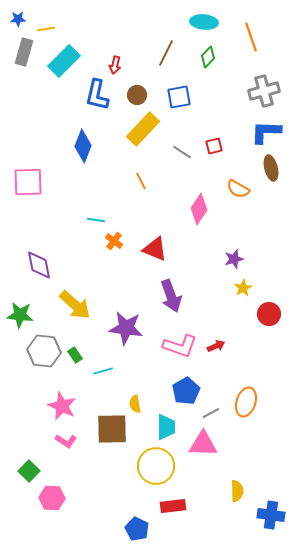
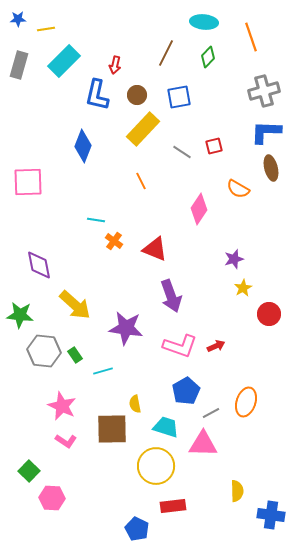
gray rectangle at (24, 52): moved 5 px left, 13 px down
cyan trapezoid at (166, 427): rotated 72 degrees counterclockwise
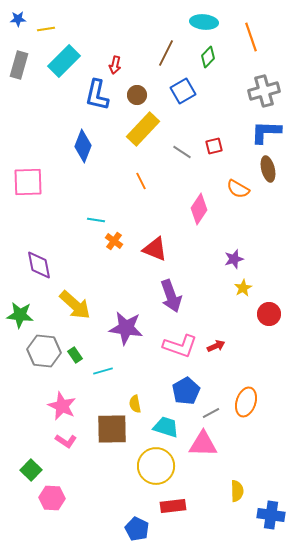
blue square at (179, 97): moved 4 px right, 6 px up; rotated 20 degrees counterclockwise
brown ellipse at (271, 168): moved 3 px left, 1 px down
green square at (29, 471): moved 2 px right, 1 px up
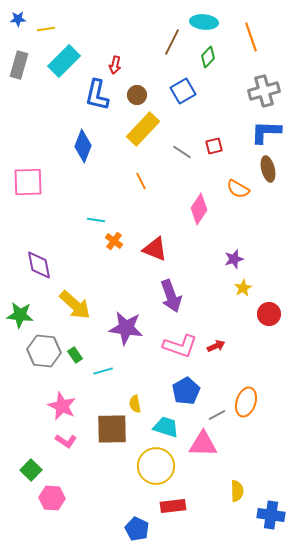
brown line at (166, 53): moved 6 px right, 11 px up
gray line at (211, 413): moved 6 px right, 2 px down
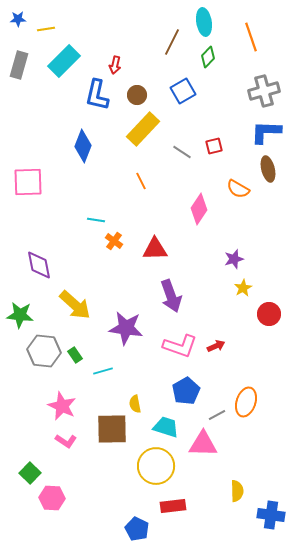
cyan ellipse at (204, 22): rotated 76 degrees clockwise
red triangle at (155, 249): rotated 24 degrees counterclockwise
green square at (31, 470): moved 1 px left, 3 px down
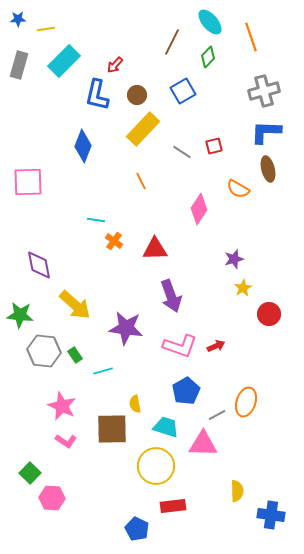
cyan ellipse at (204, 22): moved 6 px right; rotated 32 degrees counterclockwise
red arrow at (115, 65): rotated 30 degrees clockwise
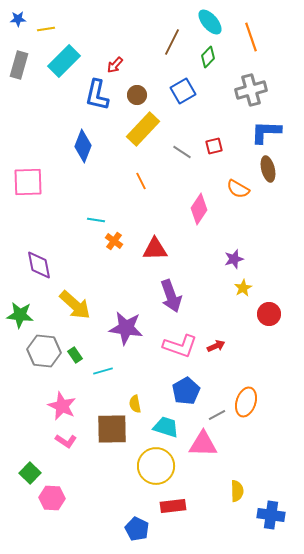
gray cross at (264, 91): moved 13 px left, 1 px up
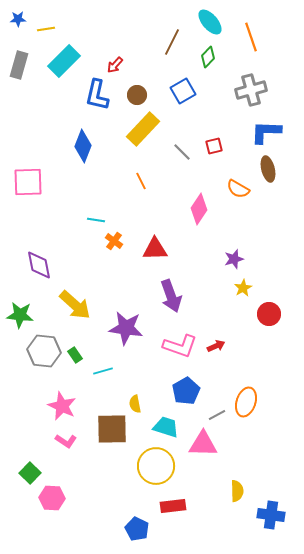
gray line at (182, 152): rotated 12 degrees clockwise
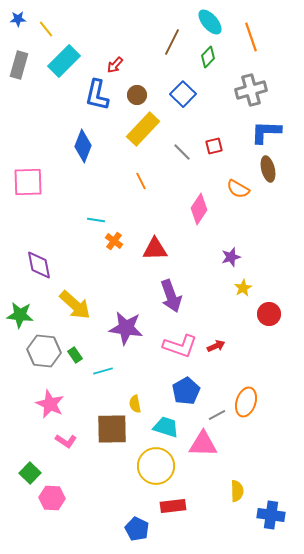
yellow line at (46, 29): rotated 60 degrees clockwise
blue square at (183, 91): moved 3 px down; rotated 15 degrees counterclockwise
purple star at (234, 259): moved 3 px left, 2 px up
pink star at (62, 406): moved 12 px left, 2 px up
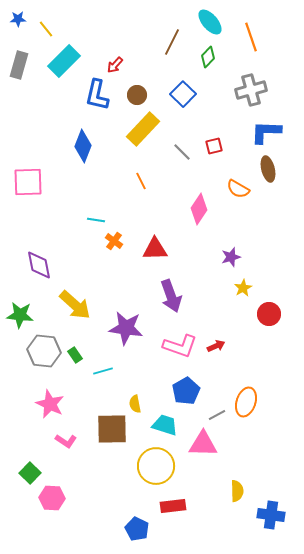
cyan trapezoid at (166, 427): moved 1 px left, 2 px up
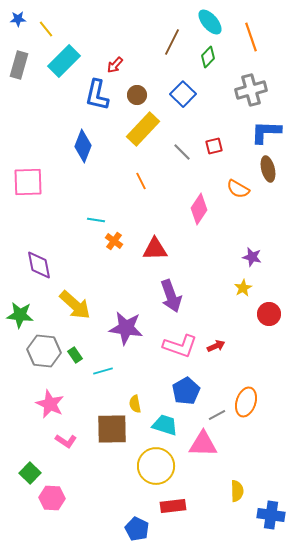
purple star at (231, 257): moved 21 px right; rotated 30 degrees clockwise
